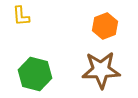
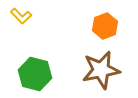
yellow L-shape: rotated 40 degrees counterclockwise
brown star: rotated 9 degrees counterclockwise
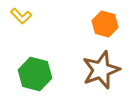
orange hexagon: moved 2 px up; rotated 25 degrees counterclockwise
brown star: rotated 9 degrees counterclockwise
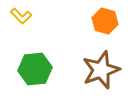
orange hexagon: moved 3 px up
green hexagon: moved 5 px up; rotated 20 degrees counterclockwise
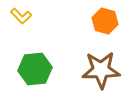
brown star: rotated 18 degrees clockwise
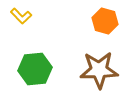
brown star: moved 2 px left
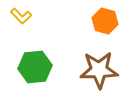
green hexagon: moved 2 px up
